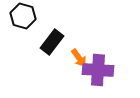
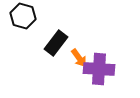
black rectangle: moved 4 px right, 1 px down
purple cross: moved 1 px right, 1 px up
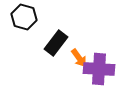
black hexagon: moved 1 px right, 1 px down
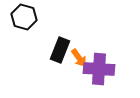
black rectangle: moved 4 px right, 7 px down; rotated 15 degrees counterclockwise
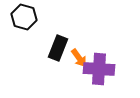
black rectangle: moved 2 px left, 2 px up
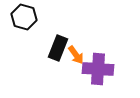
orange arrow: moved 3 px left, 3 px up
purple cross: moved 1 px left
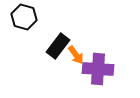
black rectangle: moved 2 px up; rotated 15 degrees clockwise
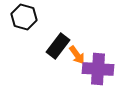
orange arrow: moved 1 px right
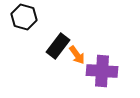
purple cross: moved 4 px right, 2 px down
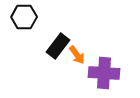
black hexagon: rotated 15 degrees counterclockwise
purple cross: moved 2 px right, 2 px down
